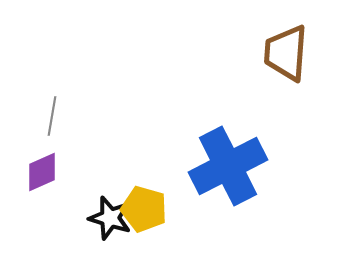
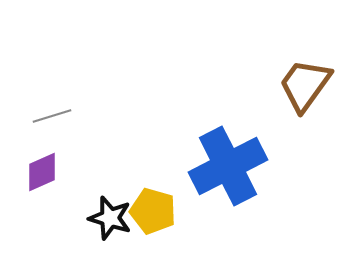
brown trapezoid: moved 19 px right, 32 px down; rotated 32 degrees clockwise
gray line: rotated 63 degrees clockwise
yellow pentagon: moved 9 px right, 2 px down
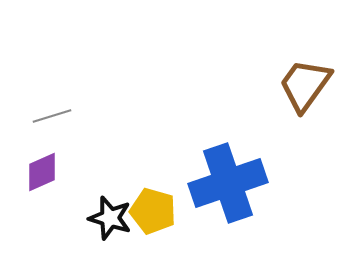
blue cross: moved 17 px down; rotated 8 degrees clockwise
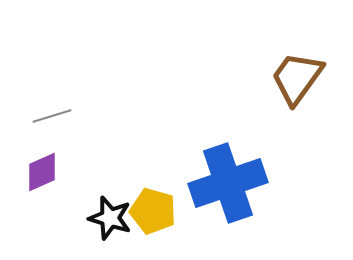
brown trapezoid: moved 8 px left, 7 px up
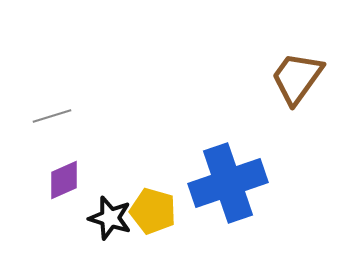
purple diamond: moved 22 px right, 8 px down
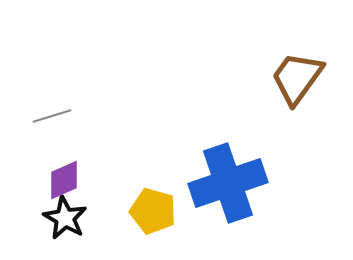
black star: moved 45 px left; rotated 12 degrees clockwise
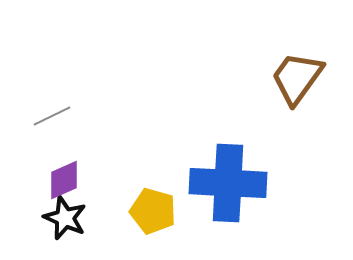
gray line: rotated 9 degrees counterclockwise
blue cross: rotated 22 degrees clockwise
black star: rotated 6 degrees counterclockwise
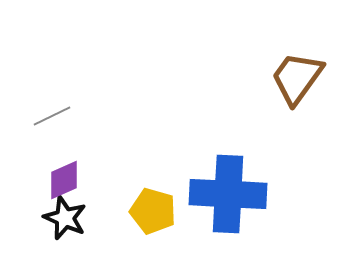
blue cross: moved 11 px down
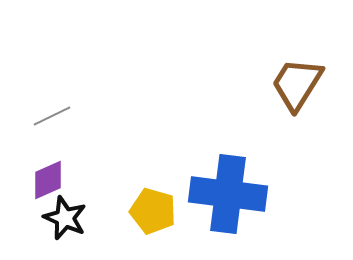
brown trapezoid: moved 6 px down; rotated 4 degrees counterclockwise
purple diamond: moved 16 px left
blue cross: rotated 4 degrees clockwise
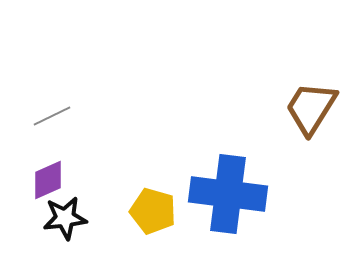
brown trapezoid: moved 14 px right, 24 px down
black star: rotated 30 degrees counterclockwise
